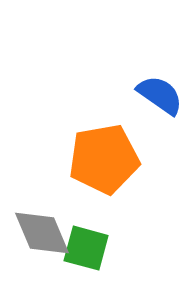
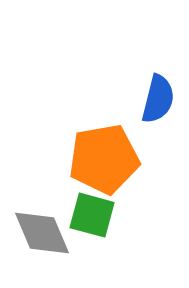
blue semicircle: moved 2 px left, 4 px down; rotated 69 degrees clockwise
green square: moved 6 px right, 33 px up
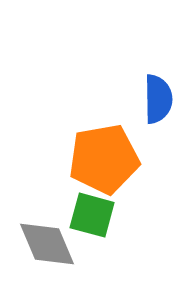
blue semicircle: rotated 15 degrees counterclockwise
gray diamond: moved 5 px right, 11 px down
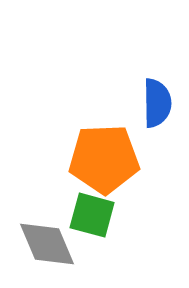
blue semicircle: moved 1 px left, 4 px down
orange pentagon: rotated 8 degrees clockwise
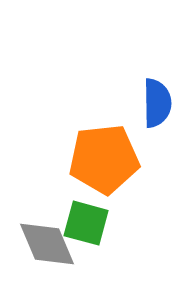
orange pentagon: rotated 4 degrees counterclockwise
green square: moved 6 px left, 8 px down
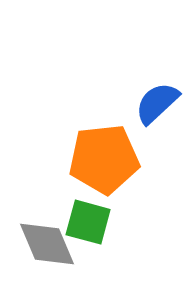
blue semicircle: rotated 132 degrees counterclockwise
green square: moved 2 px right, 1 px up
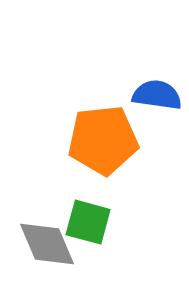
blue semicircle: moved 8 px up; rotated 51 degrees clockwise
orange pentagon: moved 1 px left, 19 px up
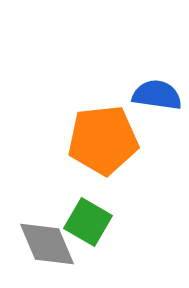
green square: rotated 15 degrees clockwise
